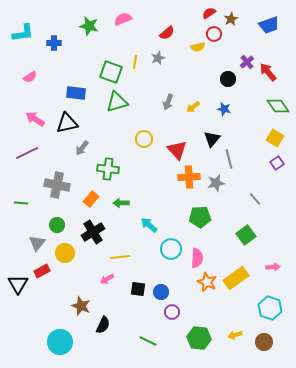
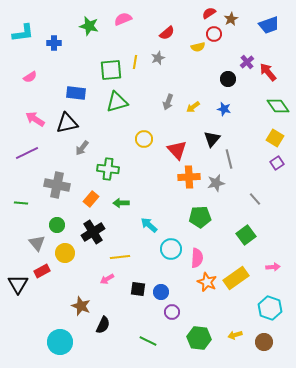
green square at (111, 72): moved 2 px up; rotated 25 degrees counterclockwise
gray triangle at (37, 243): rotated 18 degrees counterclockwise
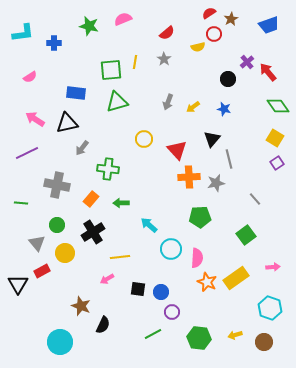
gray star at (158, 58): moved 6 px right, 1 px down; rotated 16 degrees counterclockwise
green line at (148, 341): moved 5 px right, 7 px up; rotated 54 degrees counterclockwise
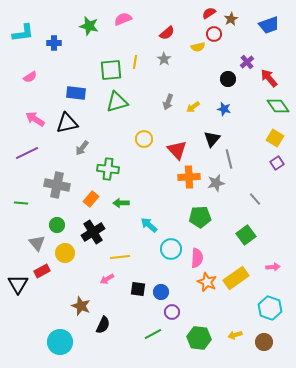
red arrow at (268, 72): moved 1 px right, 6 px down
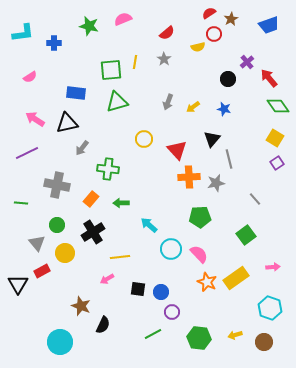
pink semicircle at (197, 258): moved 2 px right, 4 px up; rotated 48 degrees counterclockwise
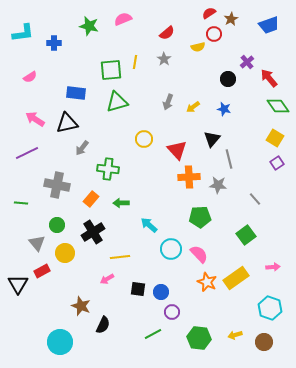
gray star at (216, 183): moved 2 px right, 2 px down; rotated 18 degrees clockwise
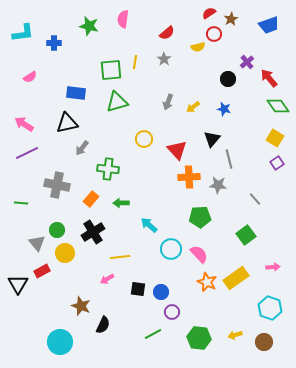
pink semicircle at (123, 19): rotated 60 degrees counterclockwise
pink arrow at (35, 119): moved 11 px left, 5 px down
green circle at (57, 225): moved 5 px down
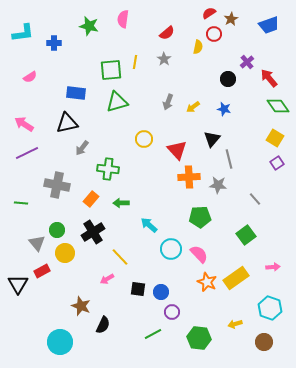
yellow semicircle at (198, 47): rotated 64 degrees counterclockwise
yellow line at (120, 257): rotated 54 degrees clockwise
yellow arrow at (235, 335): moved 11 px up
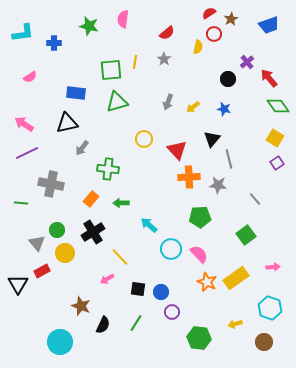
gray cross at (57, 185): moved 6 px left, 1 px up
green line at (153, 334): moved 17 px left, 11 px up; rotated 30 degrees counterclockwise
